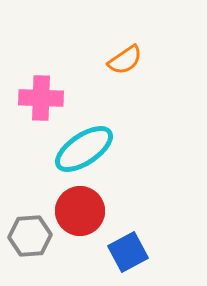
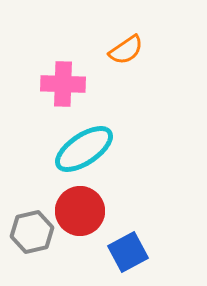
orange semicircle: moved 1 px right, 10 px up
pink cross: moved 22 px right, 14 px up
gray hexagon: moved 2 px right, 4 px up; rotated 9 degrees counterclockwise
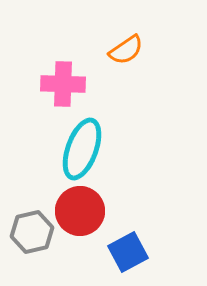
cyan ellipse: moved 2 px left; rotated 36 degrees counterclockwise
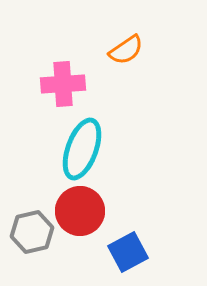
pink cross: rotated 6 degrees counterclockwise
